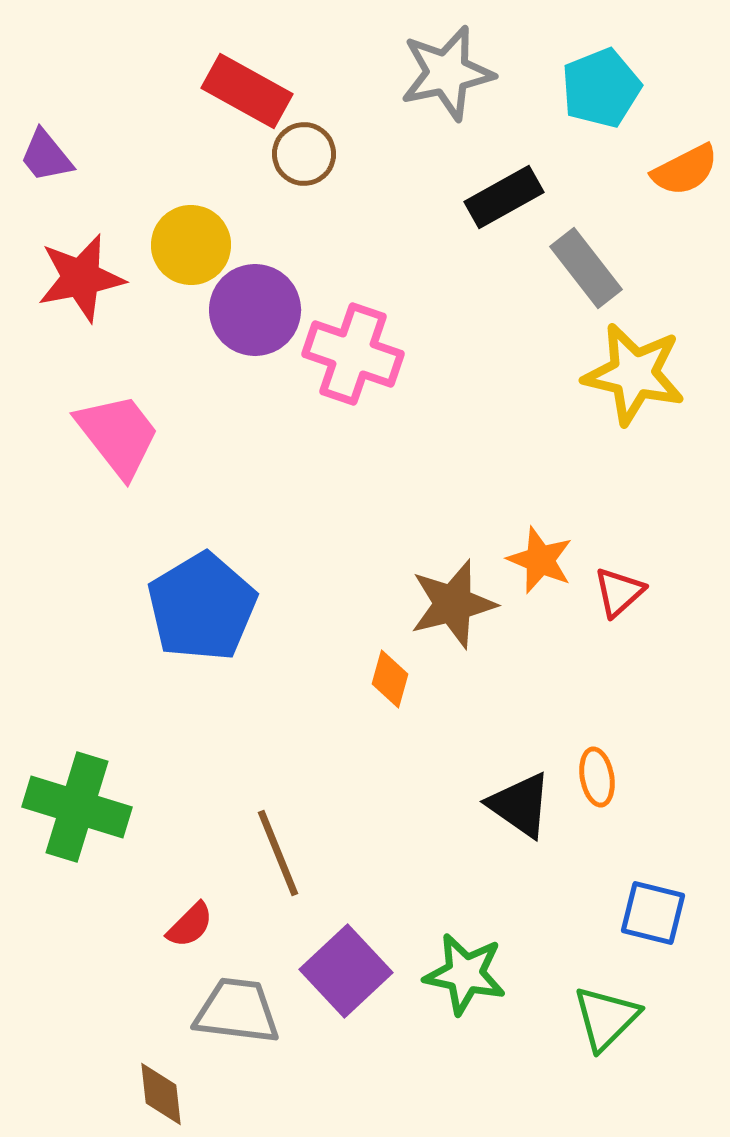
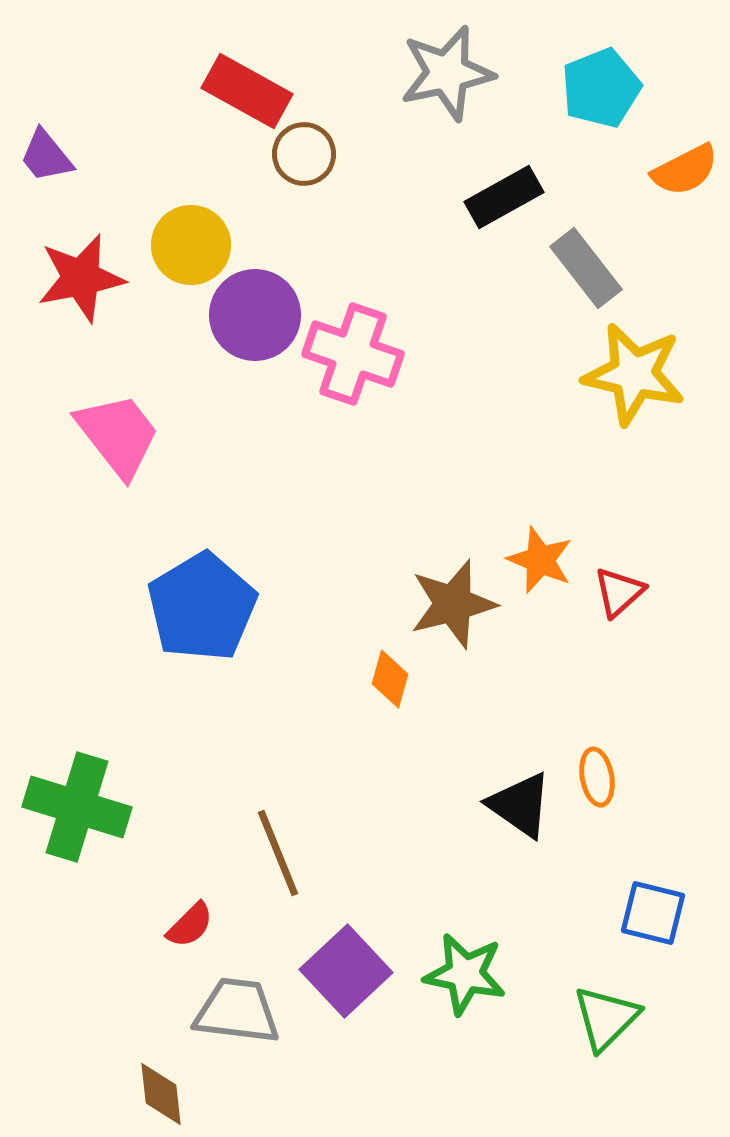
purple circle: moved 5 px down
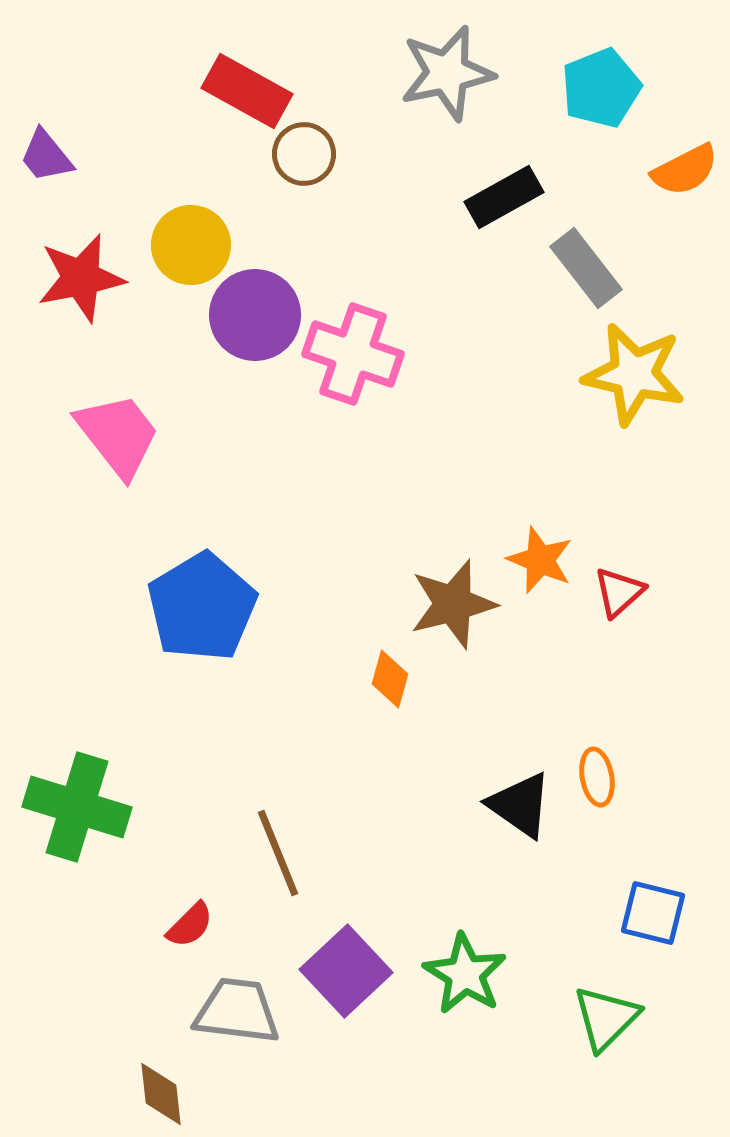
green star: rotated 20 degrees clockwise
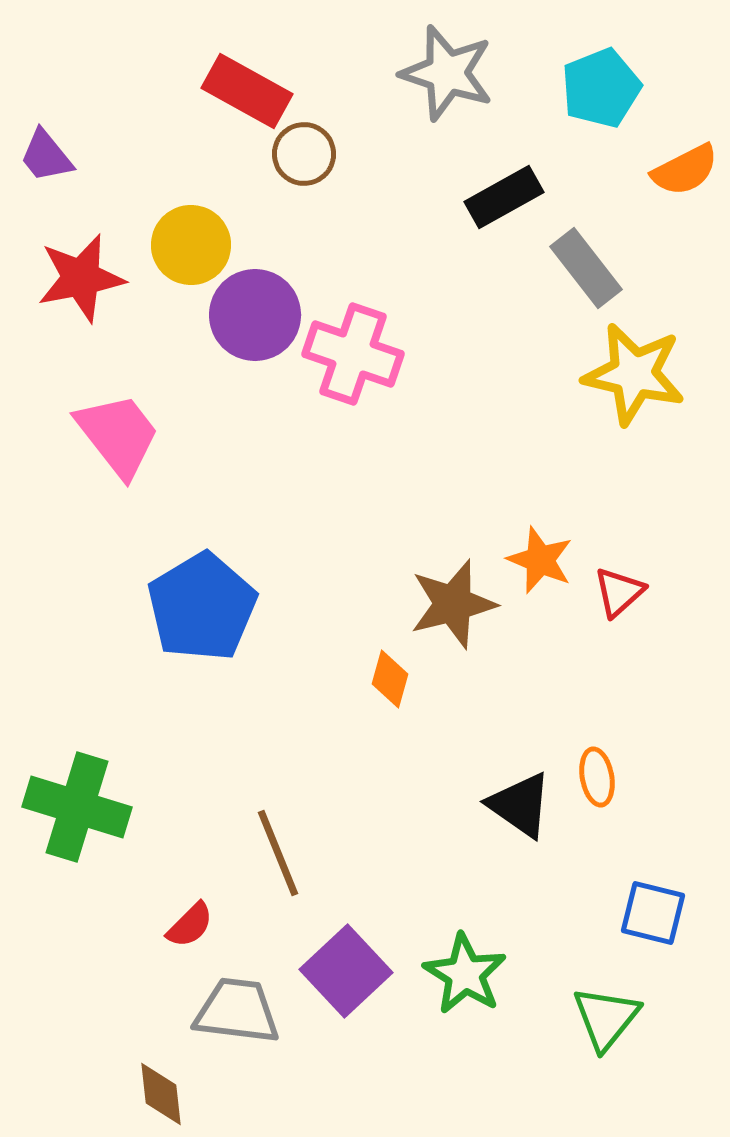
gray star: rotated 30 degrees clockwise
green triangle: rotated 6 degrees counterclockwise
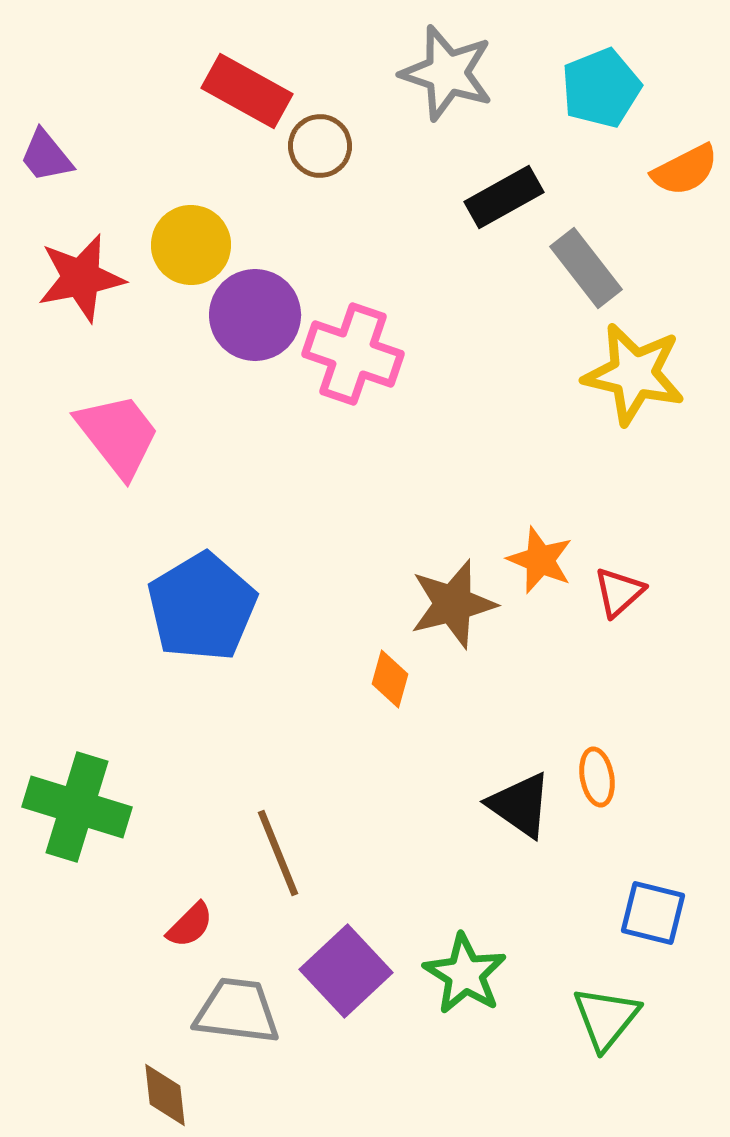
brown circle: moved 16 px right, 8 px up
brown diamond: moved 4 px right, 1 px down
